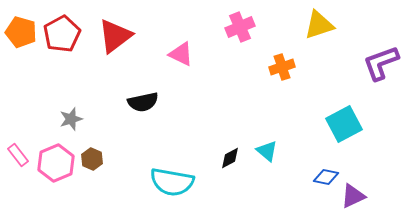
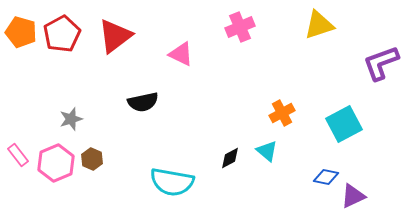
orange cross: moved 46 px down; rotated 10 degrees counterclockwise
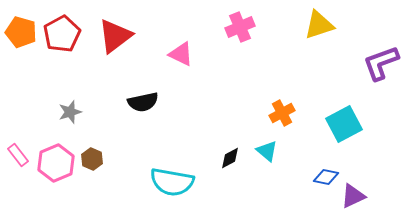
gray star: moved 1 px left, 7 px up
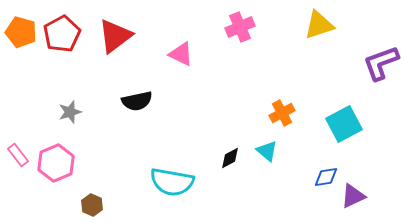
black semicircle: moved 6 px left, 1 px up
brown hexagon: moved 46 px down
blue diamond: rotated 20 degrees counterclockwise
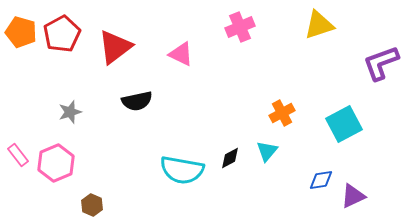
red triangle: moved 11 px down
cyan triangle: rotated 30 degrees clockwise
blue diamond: moved 5 px left, 3 px down
cyan semicircle: moved 10 px right, 12 px up
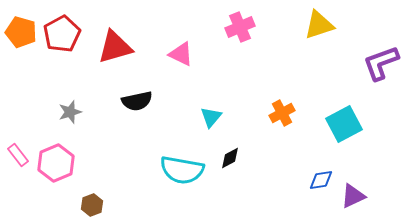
red triangle: rotated 21 degrees clockwise
cyan triangle: moved 56 px left, 34 px up
brown hexagon: rotated 15 degrees clockwise
